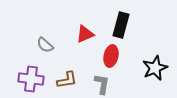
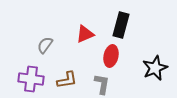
gray semicircle: rotated 84 degrees clockwise
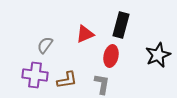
black star: moved 3 px right, 13 px up
purple cross: moved 4 px right, 4 px up
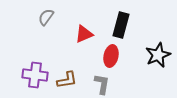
red triangle: moved 1 px left
gray semicircle: moved 1 px right, 28 px up
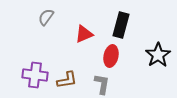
black star: rotated 10 degrees counterclockwise
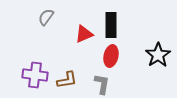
black rectangle: moved 10 px left; rotated 15 degrees counterclockwise
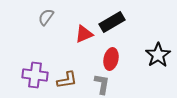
black rectangle: moved 1 px right, 3 px up; rotated 60 degrees clockwise
red ellipse: moved 3 px down
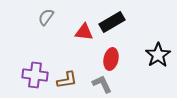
red triangle: moved 2 px up; rotated 30 degrees clockwise
gray L-shape: rotated 35 degrees counterclockwise
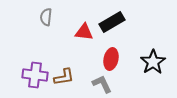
gray semicircle: rotated 30 degrees counterclockwise
black star: moved 5 px left, 7 px down
brown L-shape: moved 3 px left, 3 px up
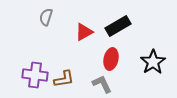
gray semicircle: rotated 12 degrees clockwise
black rectangle: moved 6 px right, 4 px down
red triangle: rotated 36 degrees counterclockwise
brown L-shape: moved 2 px down
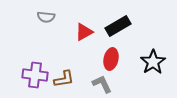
gray semicircle: rotated 102 degrees counterclockwise
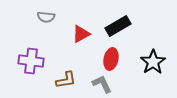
red triangle: moved 3 px left, 2 px down
purple cross: moved 4 px left, 14 px up
brown L-shape: moved 2 px right, 1 px down
